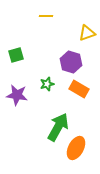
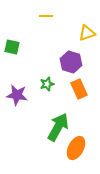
green square: moved 4 px left, 8 px up; rotated 28 degrees clockwise
orange rectangle: rotated 36 degrees clockwise
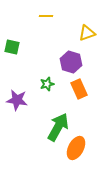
purple star: moved 5 px down
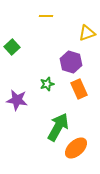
green square: rotated 35 degrees clockwise
orange ellipse: rotated 20 degrees clockwise
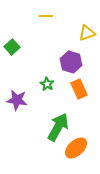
green star: rotated 24 degrees counterclockwise
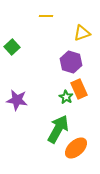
yellow triangle: moved 5 px left
green star: moved 19 px right, 13 px down
green arrow: moved 2 px down
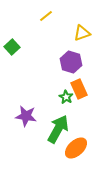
yellow line: rotated 40 degrees counterclockwise
purple star: moved 9 px right, 16 px down
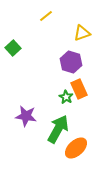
green square: moved 1 px right, 1 px down
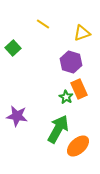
yellow line: moved 3 px left, 8 px down; rotated 72 degrees clockwise
purple star: moved 9 px left
orange ellipse: moved 2 px right, 2 px up
